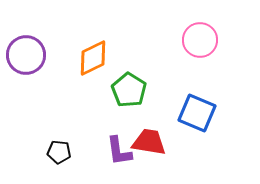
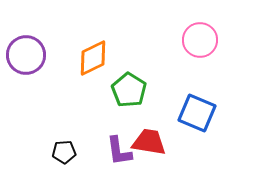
black pentagon: moved 5 px right; rotated 10 degrees counterclockwise
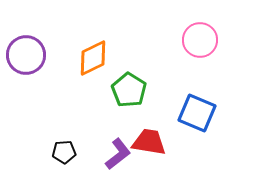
purple L-shape: moved 1 px left, 3 px down; rotated 120 degrees counterclockwise
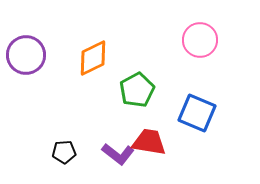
green pentagon: moved 8 px right; rotated 12 degrees clockwise
purple L-shape: rotated 76 degrees clockwise
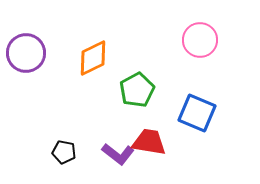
purple circle: moved 2 px up
black pentagon: rotated 15 degrees clockwise
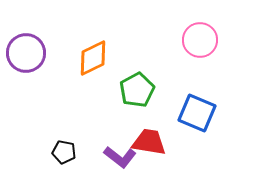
purple L-shape: moved 2 px right, 3 px down
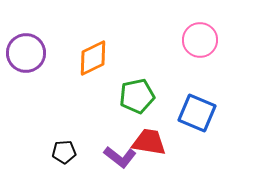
green pentagon: moved 6 px down; rotated 16 degrees clockwise
black pentagon: rotated 15 degrees counterclockwise
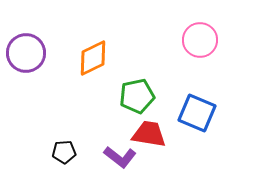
red trapezoid: moved 8 px up
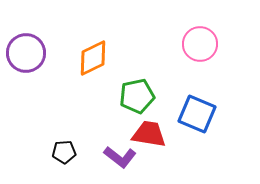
pink circle: moved 4 px down
blue square: moved 1 px down
